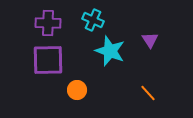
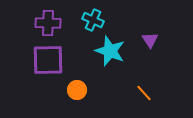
orange line: moved 4 px left
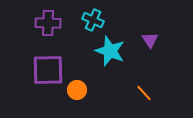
purple square: moved 10 px down
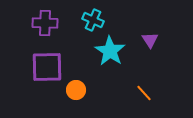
purple cross: moved 3 px left
cyan star: rotated 12 degrees clockwise
purple square: moved 1 px left, 3 px up
orange circle: moved 1 px left
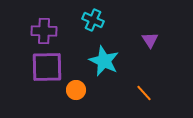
purple cross: moved 1 px left, 8 px down
cyan star: moved 6 px left, 10 px down; rotated 8 degrees counterclockwise
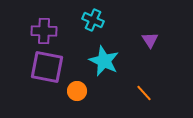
purple square: rotated 12 degrees clockwise
orange circle: moved 1 px right, 1 px down
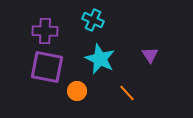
purple cross: moved 1 px right
purple triangle: moved 15 px down
cyan star: moved 4 px left, 2 px up
orange line: moved 17 px left
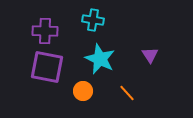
cyan cross: rotated 15 degrees counterclockwise
orange circle: moved 6 px right
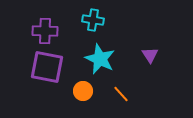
orange line: moved 6 px left, 1 px down
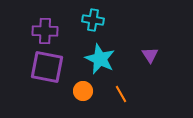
orange line: rotated 12 degrees clockwise
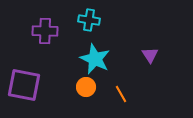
cyan cross: moved 4 px left
cyan star: moved 5 px left
purple square: moved 23 px left, 18 px down
orange circle: moved 3 px right, 4 px up
